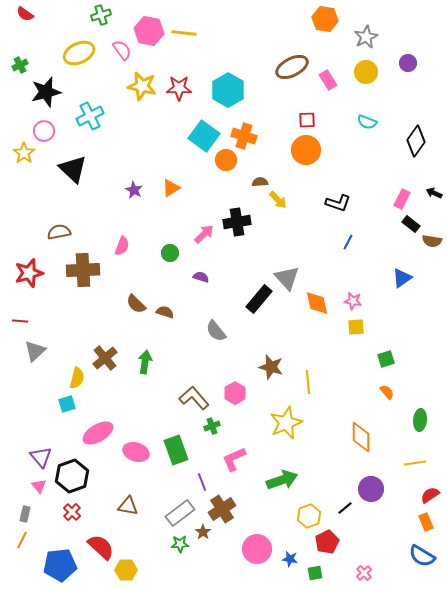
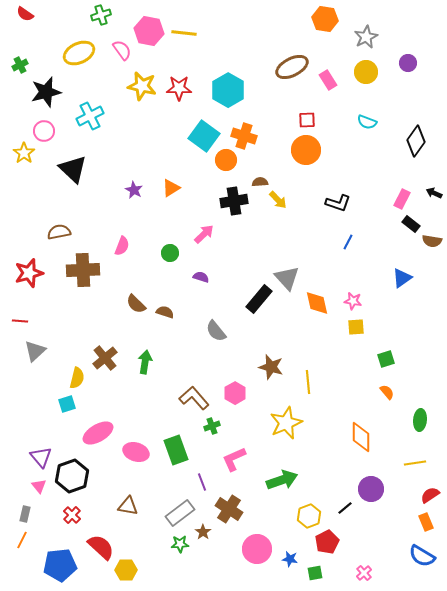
black cross at (237, 222): moved 3 px left, 21 px up
brown cross at (222, 509): moved 7 px right; rotated 24 degrees counterclockwise
red cross at (72, 512): moved 3 px down
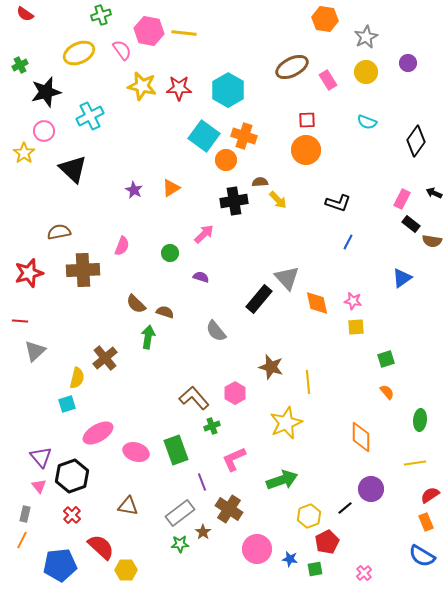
green arrow at (145, 362): moved 3 px right, 25 px up
green square at (315, 573): moved 4 px up
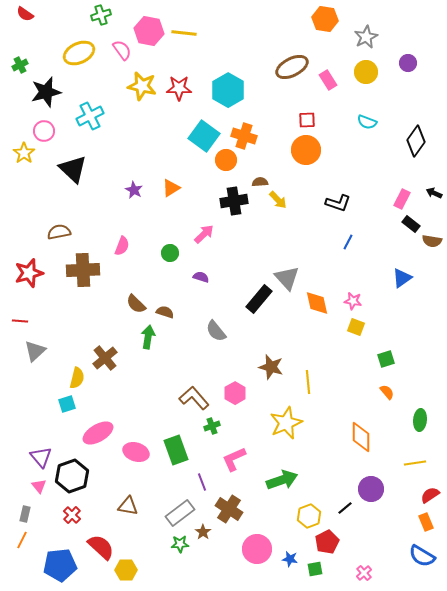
yellow square at (356, 327): rotated 24 degrees clockwise
